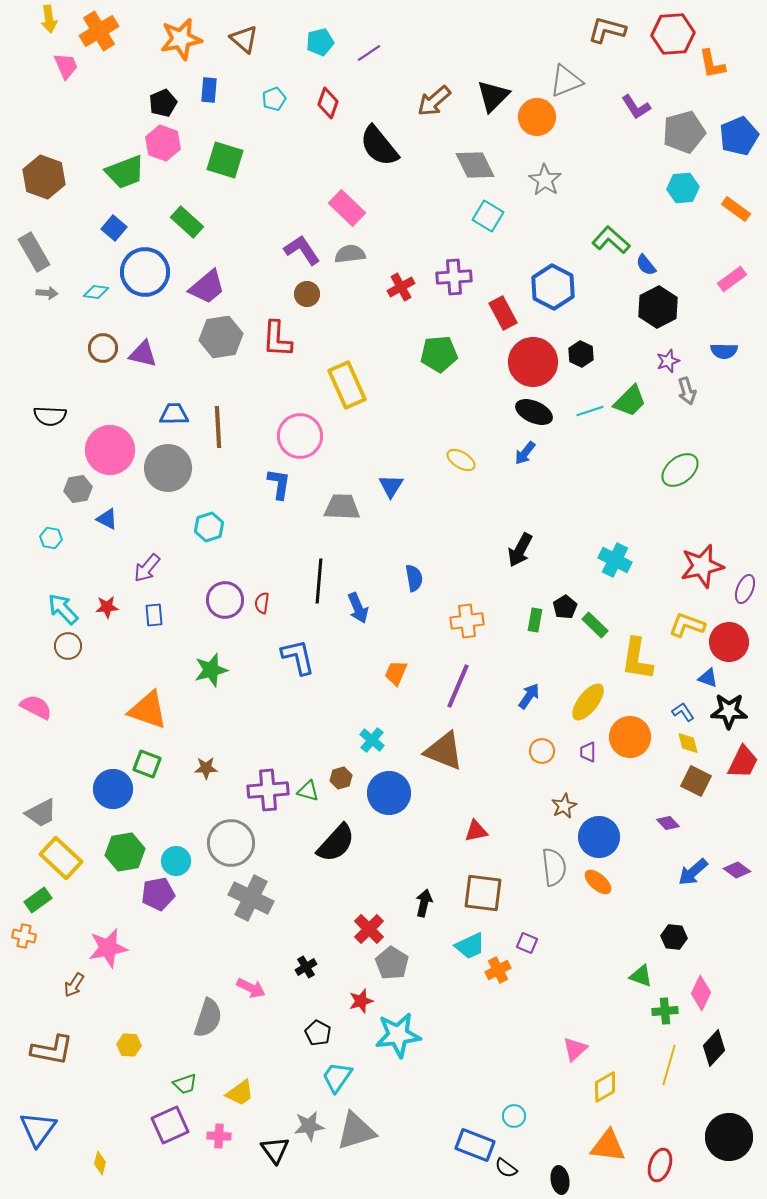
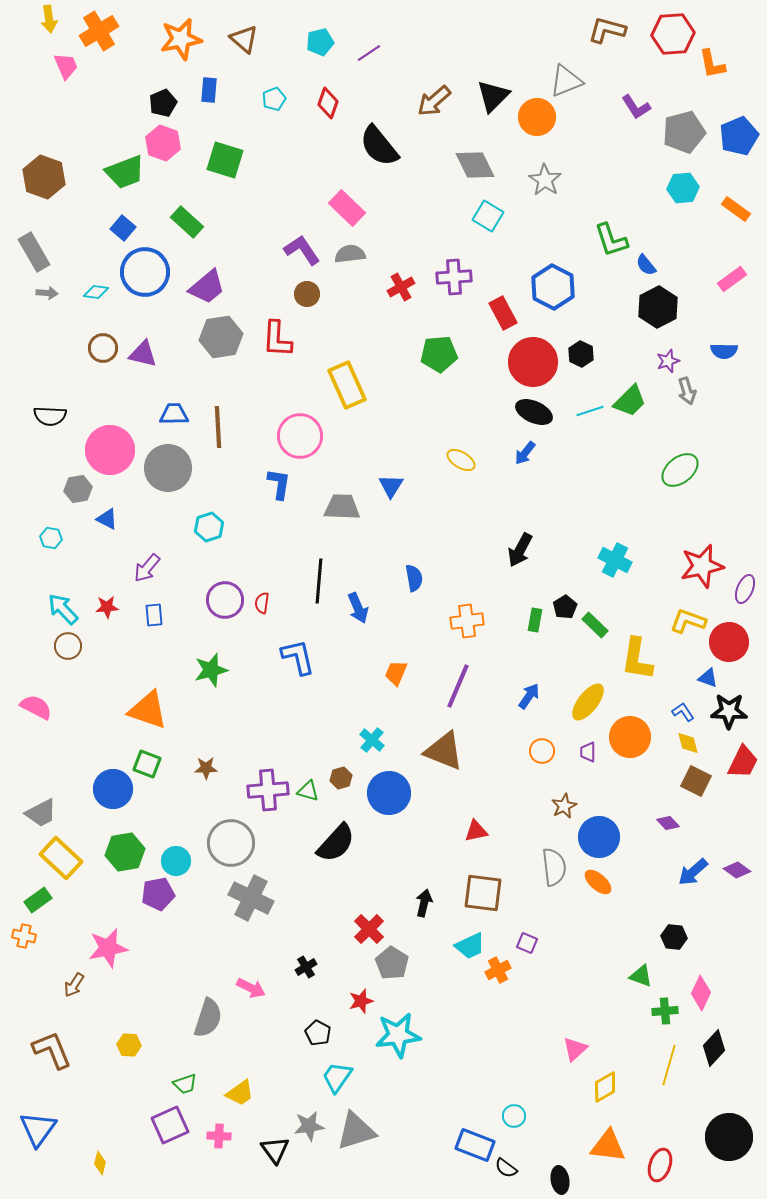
blue square at (114, 228): moved 9 px right
green L-shape at (611, 240): rotated 150 degrees counterclockwise
yellow L-shape at (687, 625): moved 1 px right, 4 px up
brown L-shape at (52, 1050): rotated 123 degrees counterclockwise
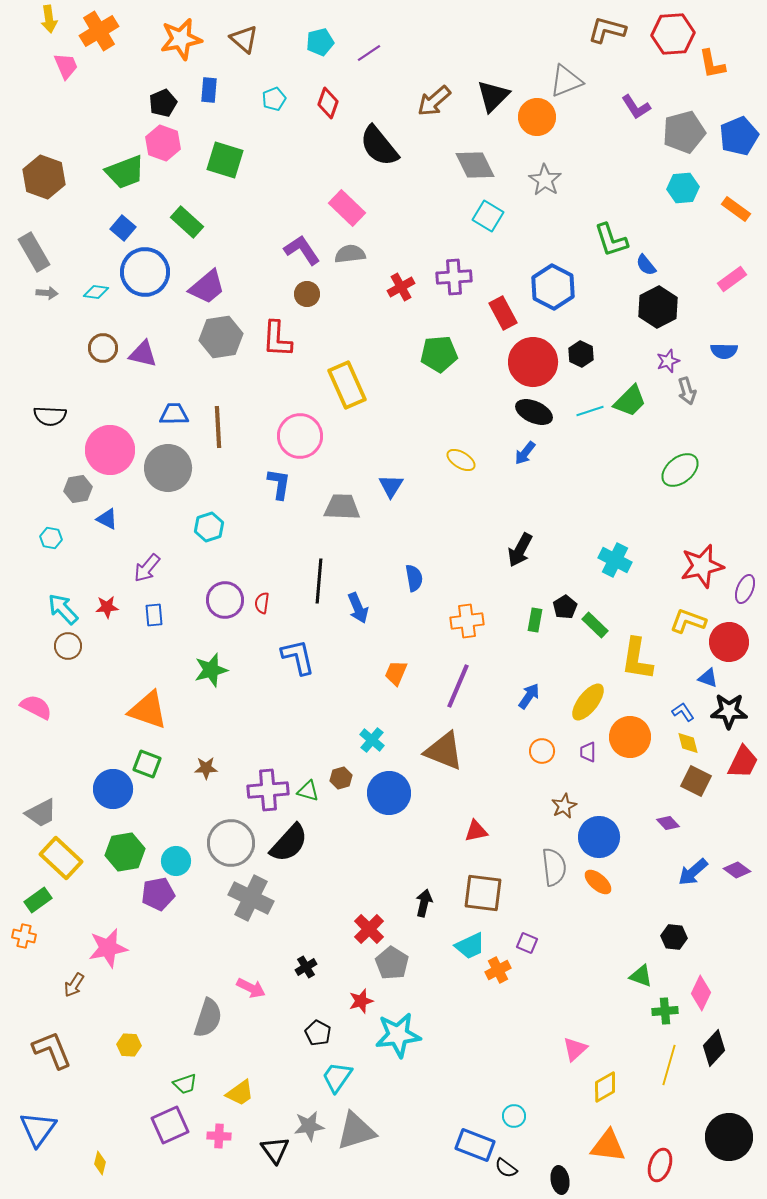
black semicircle at (336, 843): moved 47 px left
